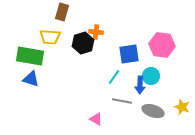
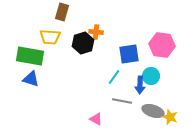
yellow star: moved 12 px left, 10 px down
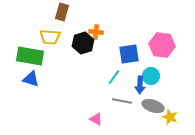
gray ellipse: moved 5 px up
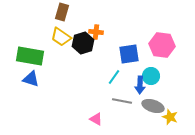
yellow trapezoid: moved 11 px right; rotated 30 degrees clockwise
